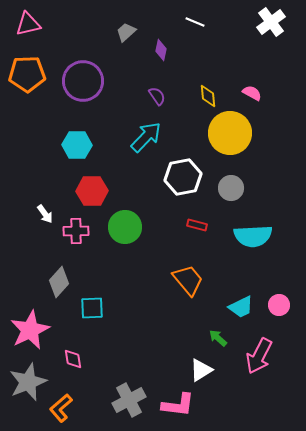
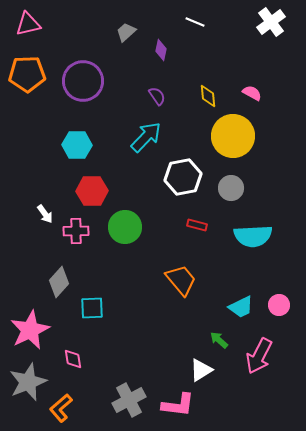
yellow circle: moved 3 px right, 3 px down
orange trapezoid: moved 7 px left
green arrow: moved 1 px right, 2 px down
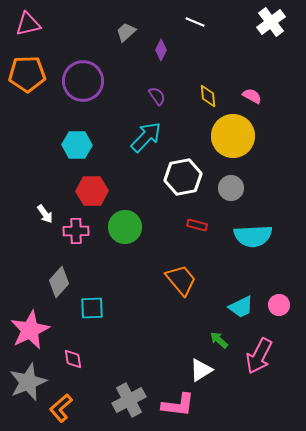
purple diamond: rotated 15 degrees clockwise
pink semicircle: moved 3 px down
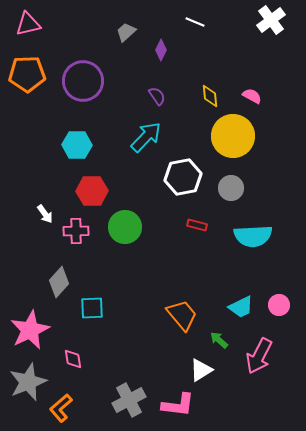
white cross: moved 2 px up
yellow diamond: moved 2 px right
orange trapezoid: moved 1 px right, 35 px down
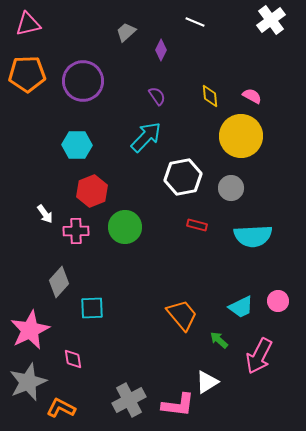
yellow circle: moved 8 px right
red hexagon: rotated 20 degrees counterclockwise
pink circle: moved 1 px left, 4 px up
white triangle: moved 6 px right, 12 px down
orange L-shape: rotated 68 degrees clockwise
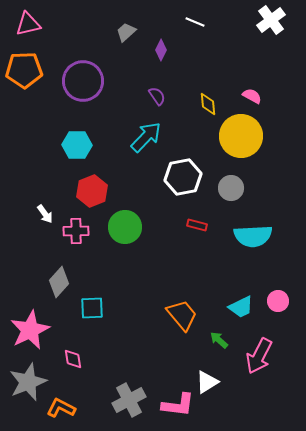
orange pentagon: moved 3 px left, 4 px up
yellow diamond: moved 2 px left, 8 px down
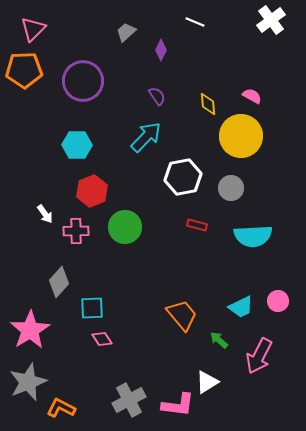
pink triangle: moved 5 px right, 5 px down; rotated 32 degrees counterclockwise
pink star: rotated 6 degrees counterclockwise
pink diamond: moved 29 px right, 20 px up; rotated 25 degrees counterclockwise
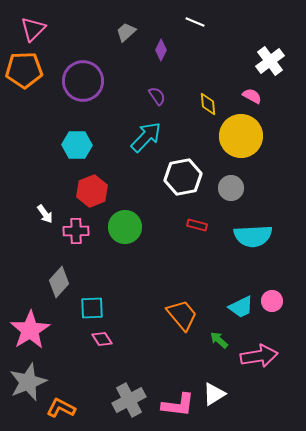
white cross: moved 1 px left, 41 px down
pink circle: moved 6 px left
pink arrow: rotated 126 degrees counterclockwise
white triangle: moved 7 px right, 12 px down
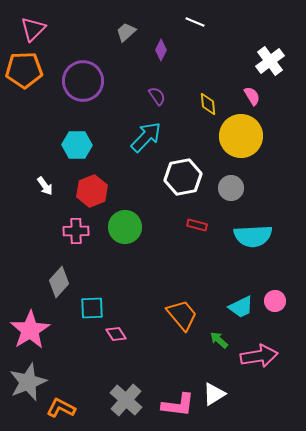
pink semicircle: rotated 30 degrees clockwise
white arrow: moved 28 px up
pink circle: moved 3 px right
pink diamond: moved 14 px right, 5 px up
gray cross: moved 3 px left; rotated 20 degrees counterclockwise
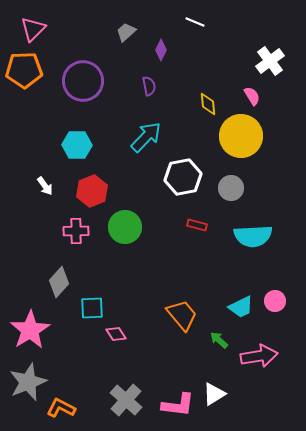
purple semicircle: moved 8 px left, 10 px up; rotated 24 degrees clockwise
